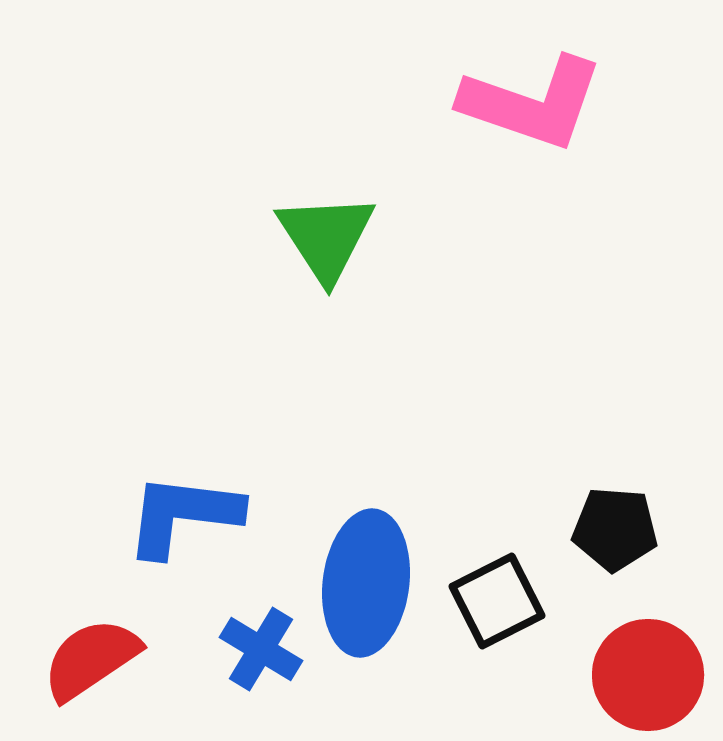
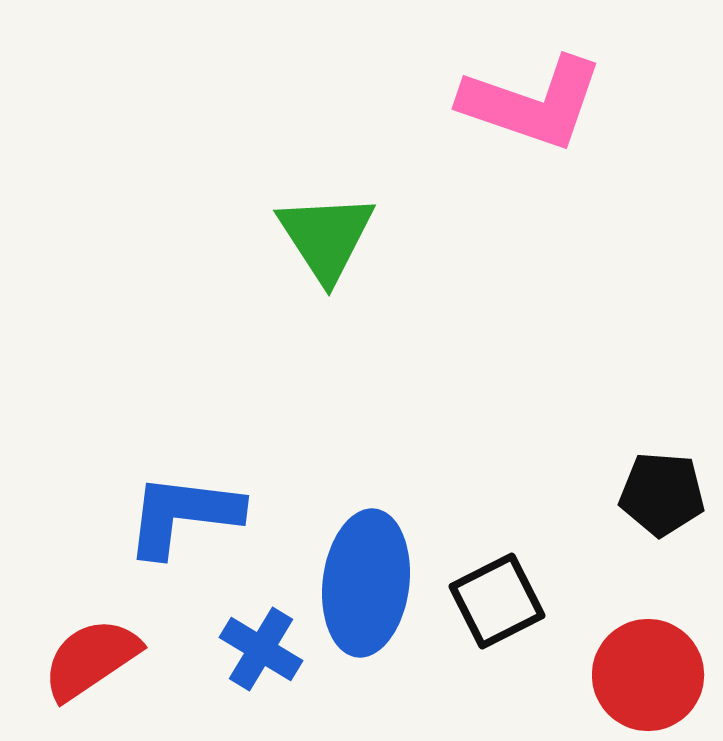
black pentagon: moved 47 px right, 35 px up
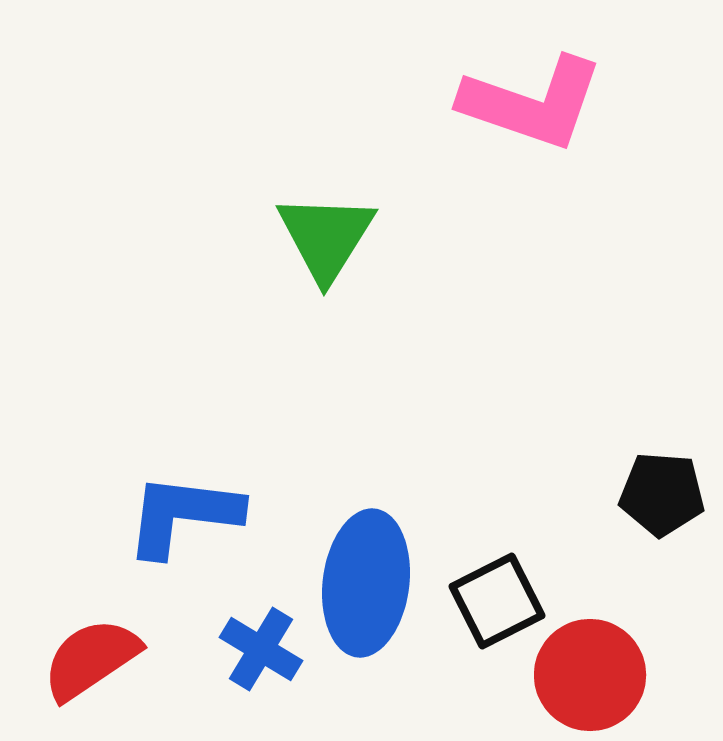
green triangle: rotated 5 degrees clockwise
red circle: moved 58 px left
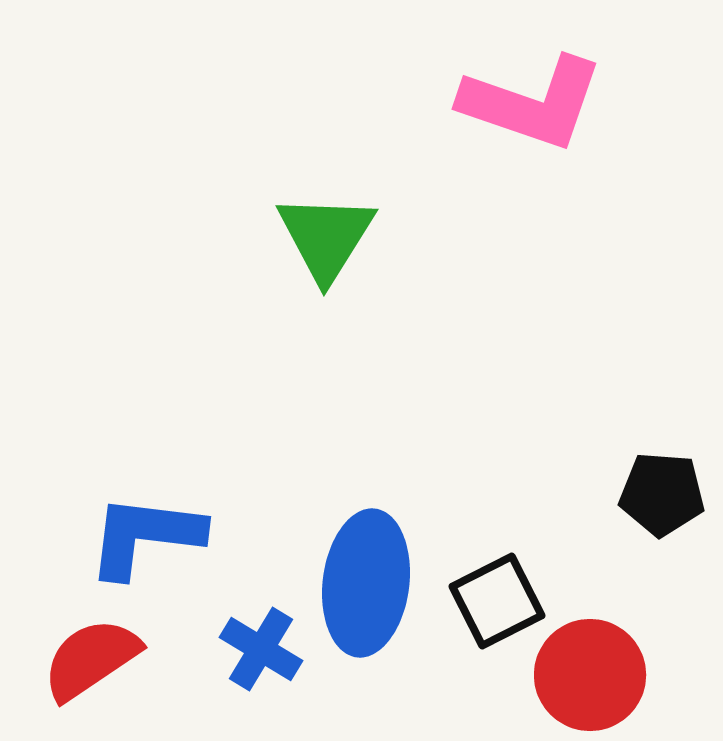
blue L-shape: moved 38 px left, 21 px down
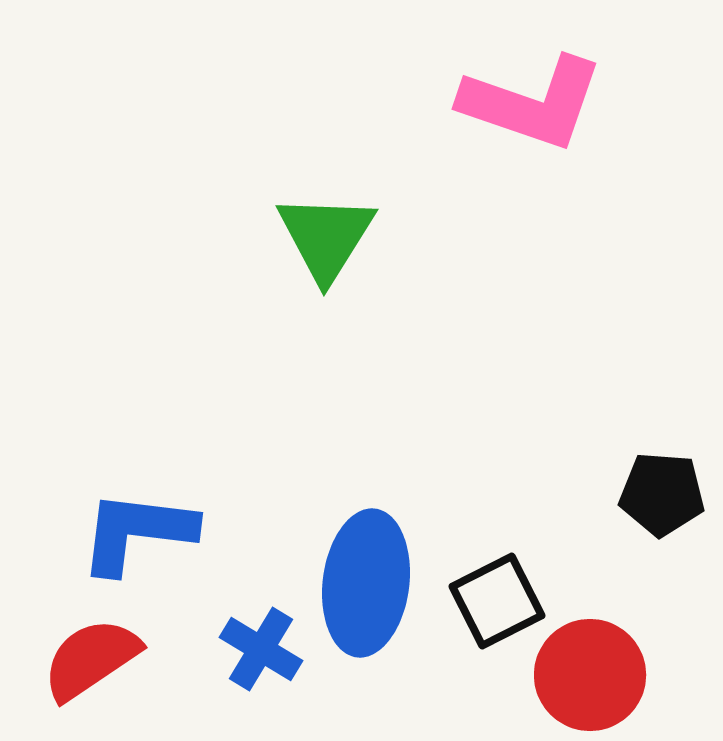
blue L-shape: moved 8 px left, 4 px up
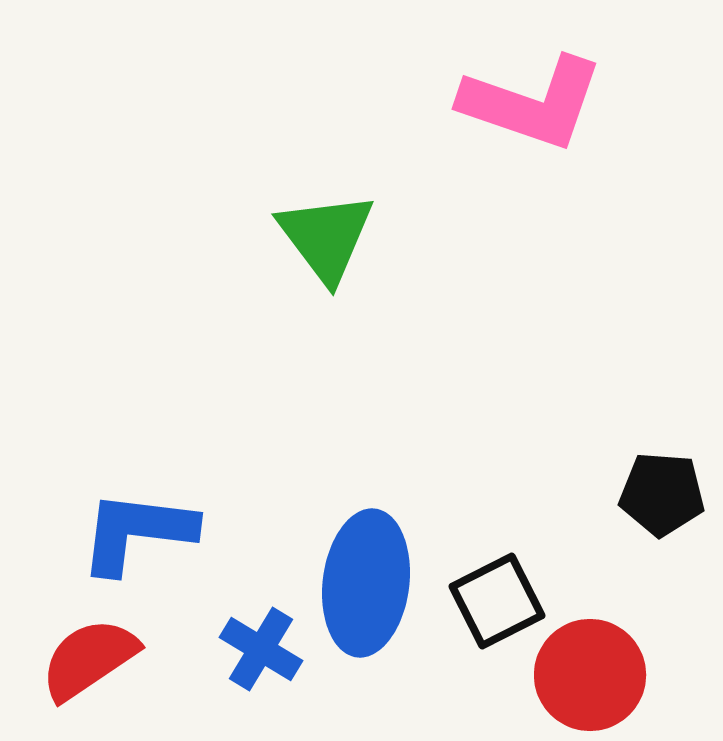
green triangle: rotated 9 degrees counterclockwise
red semicircle: moved 2 px left
